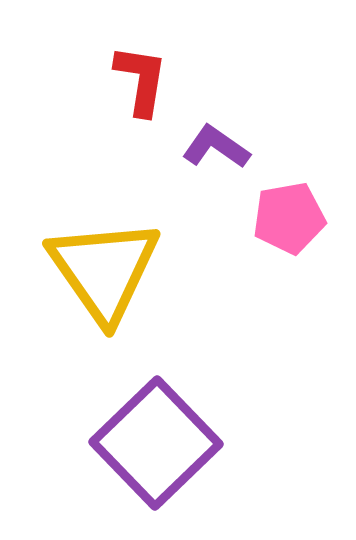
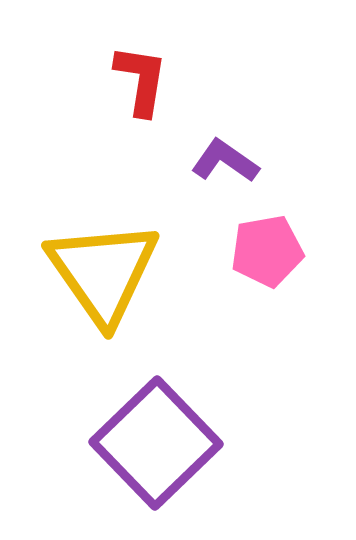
purple L-shape: moved 9 px right, 14 px down
pink pentagon: moved 22 px left, 33 px down
yellow triangle: moved 1 px left, 2 px down
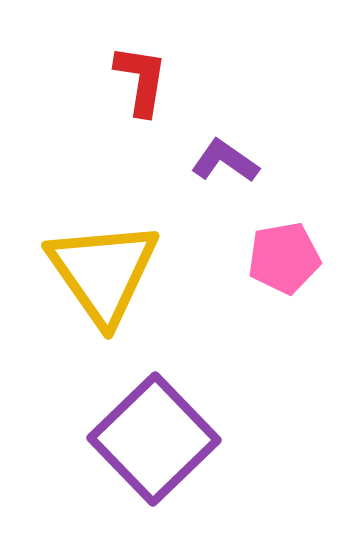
pink pentagon: moved 17 px right, 7 px down
purple square: moved 2 px left, 4 px up
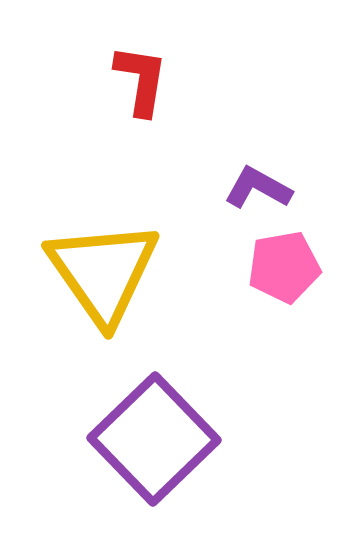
purple L-shape: moved 33 px right, 27 px down; rotated 6 degrees counterclockwise
pink pentagon: moved 9 px down
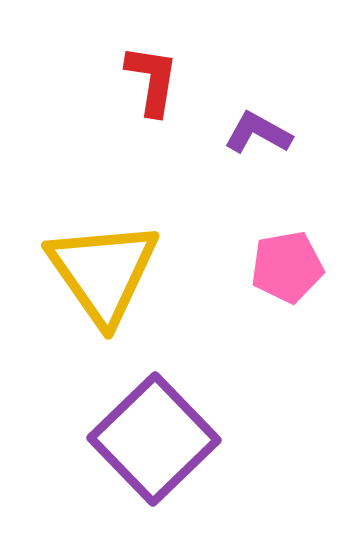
red L-shape: moved 11 px right
purple L-shape: moved 55 px up
pink pentagon: moved 3 px right
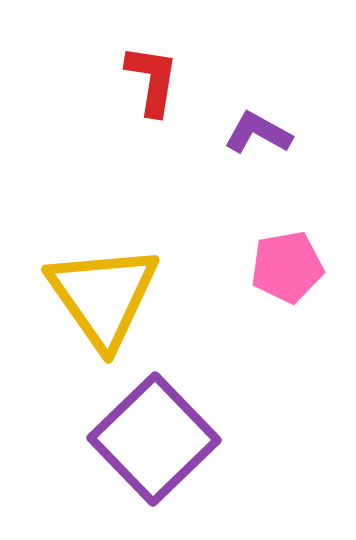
yellow triangle: moved 24 px down
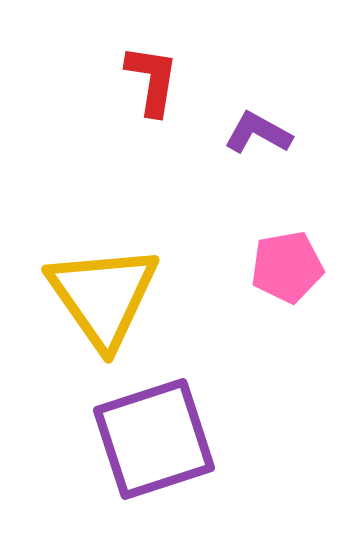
purple square: rotated 26 degrees clockwise
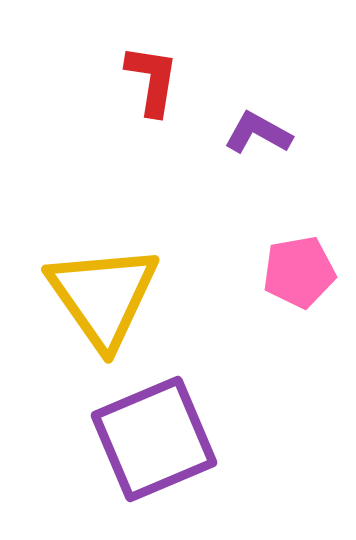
pink pentagon: moved 12 px right, 5 px down
purple square: rotated 5 degrees counterclockwise
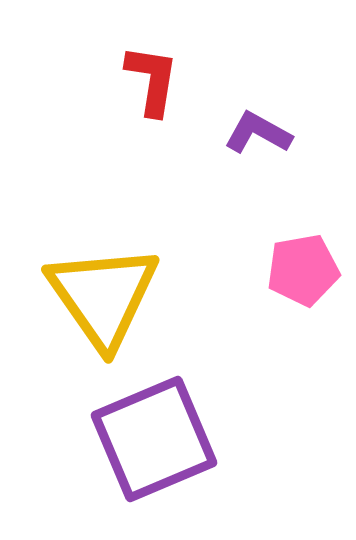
pink pentagon: moved 4 px right, 2 px up
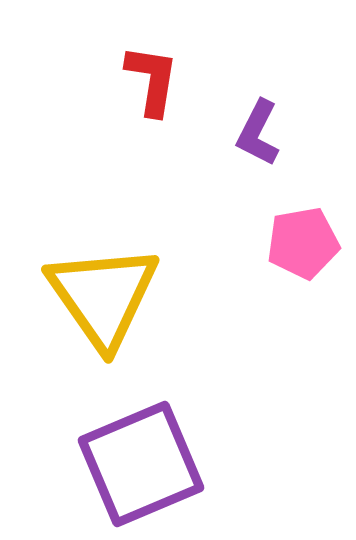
purple L-shape: rotated 92 degrees counterclockwise
pink pentagon: moved 27 px up
purple square: moved 13 px left, 25 px down
